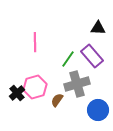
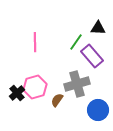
green line: moved 8 px right, 17 px up
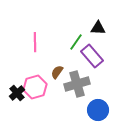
brown semicircle: moved 28 px up
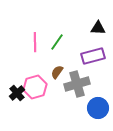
green line: moved 19 px left
purple rectangle: moved 1 px right; rotated 65 degrees counterclockwise
blue circle: moved 2 px up
